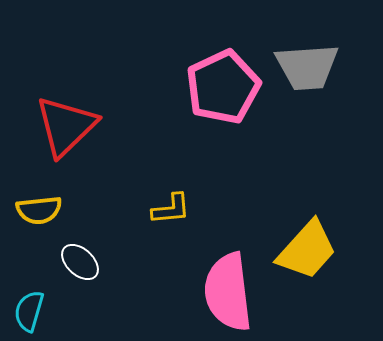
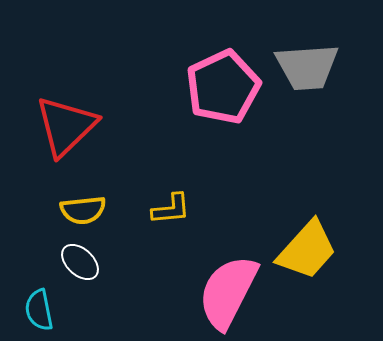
yellow semicircle: moved 44 px right
pink semicircle: rotated 34 degrees clockwise
cyan semicircle: moved 10 px right, 1 px up; rotated 27 degrees counterclockwise
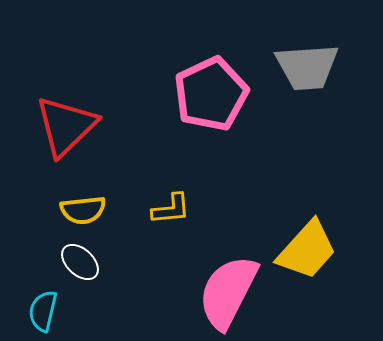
pink pentagon: moved 12 px left, 7 px down
cyan semicircle: moved 4 px right, 1 px down; rotated 24 degrees clockwise
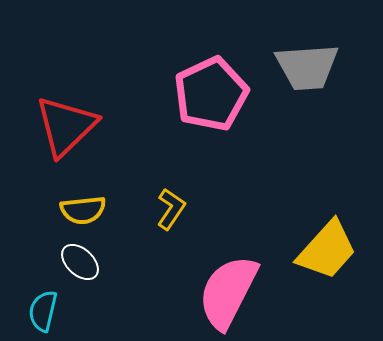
yellow L-shape: rotated 51 degrees counterclockwise
yellow trapezoid: moved 20 px right
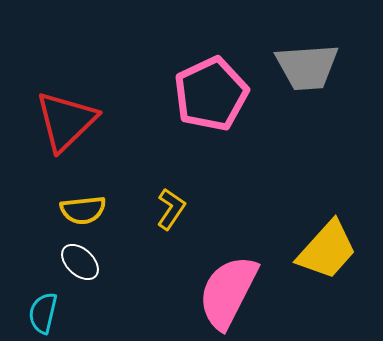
red triangle: moved 5 px up
cyan semicircle: moved 2 px down
